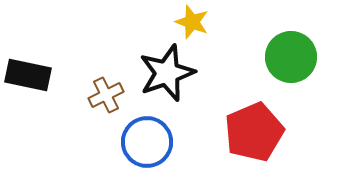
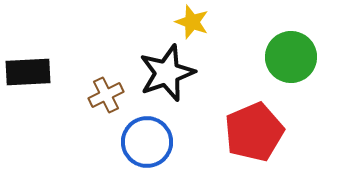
black rectangle: moved 3 px up; rotated 15 degrees counterclockwise
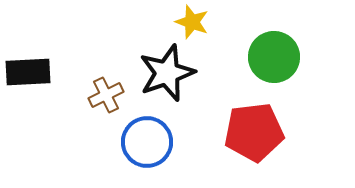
green circle: moved 17 px left
red pentagon: rotated 16 degrees clockwise
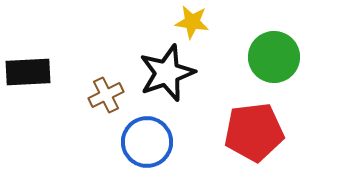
yellow star: rotated 12 degrees counterclockwise
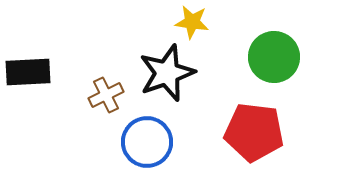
red pentagon: rotated 14 degrees clockwise
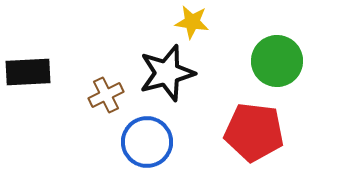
green circle: moved 3 px right, 4 px down
black star: rotated 4 degrees clockwise
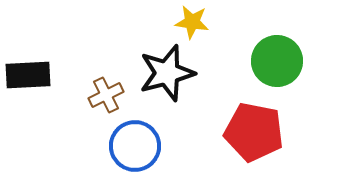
black rectangle: moved 3 px down
red pentagon: rotated 4 degrees clockwise
blue circle: moved 12 px left, 4 px down
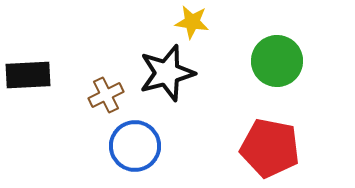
red pentagon: moved 16 px right, 16 px down
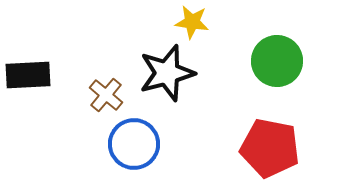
brown cross: rotated 24 degrees counterclockwise
blue circle: moved 1 px left, 2 px up
